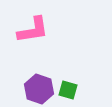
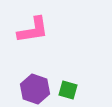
purple hexagon: moved 4 px left
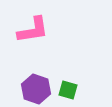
purple hexagon: moved 1 px right
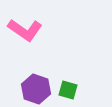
pink L-shape: moved 8 px left; rotated 44 degrees clockwise
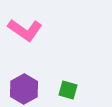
purple hexagon: moved 12 px left; rotated 12 degrees clockwise
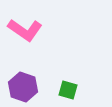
purple hexagon: moved 1 px left, 2 px up; rotated 12 degrees counterclockwise
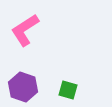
pink L-shape: rotated 112 degrees clockwise
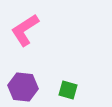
purple hexagon: rotated 12 degrees counterclockwise
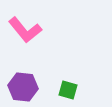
pink L-shape: rotated 96 degrees counterclockwise
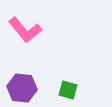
purple hexagon: moved 1 px left, 1 px down
